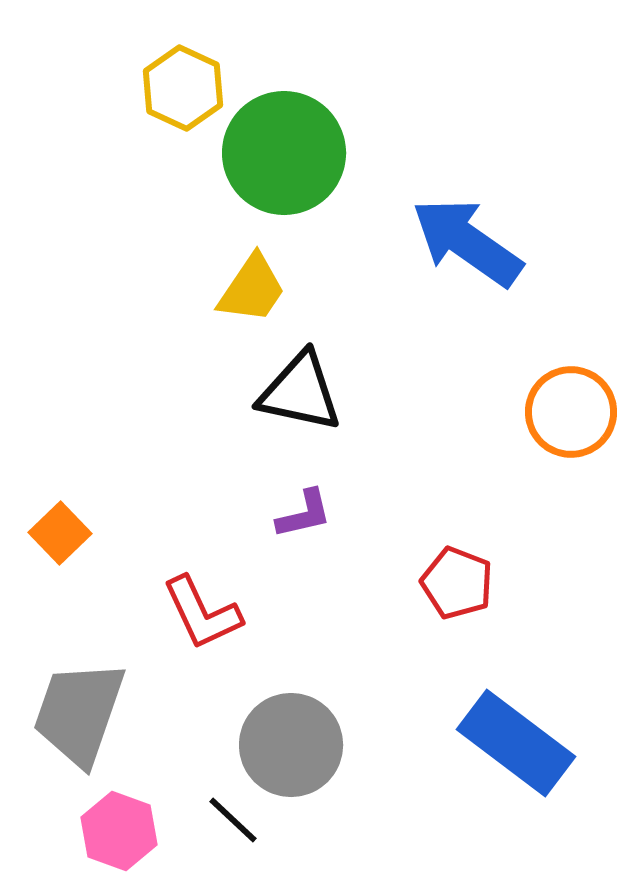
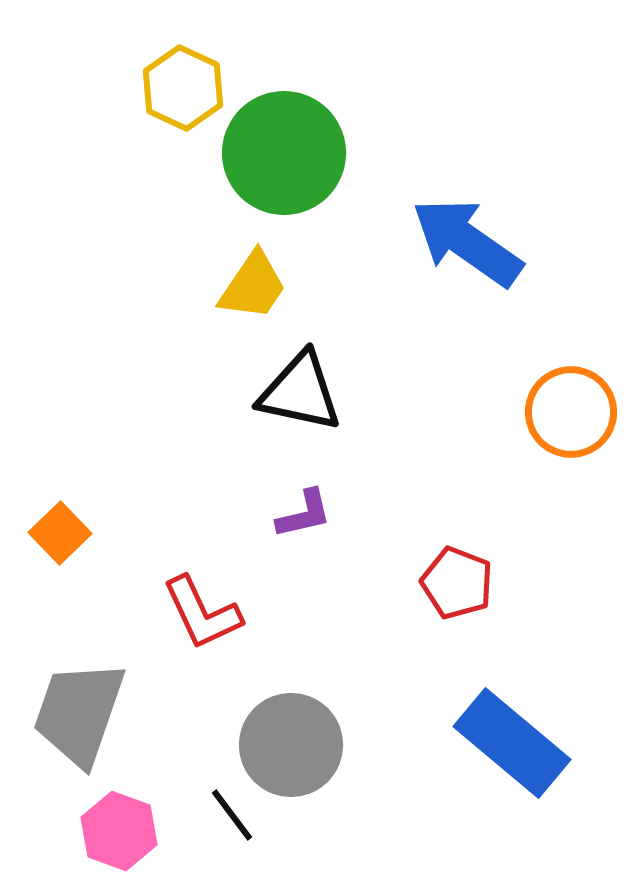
yellow trapezoid: moved 1 px right, 3 px up
blue rectangle: moved 4 px left; rotated 3 degrees clockwise
black line: moved 1 px left, 5 px up; rotated 10 degrees clockwise
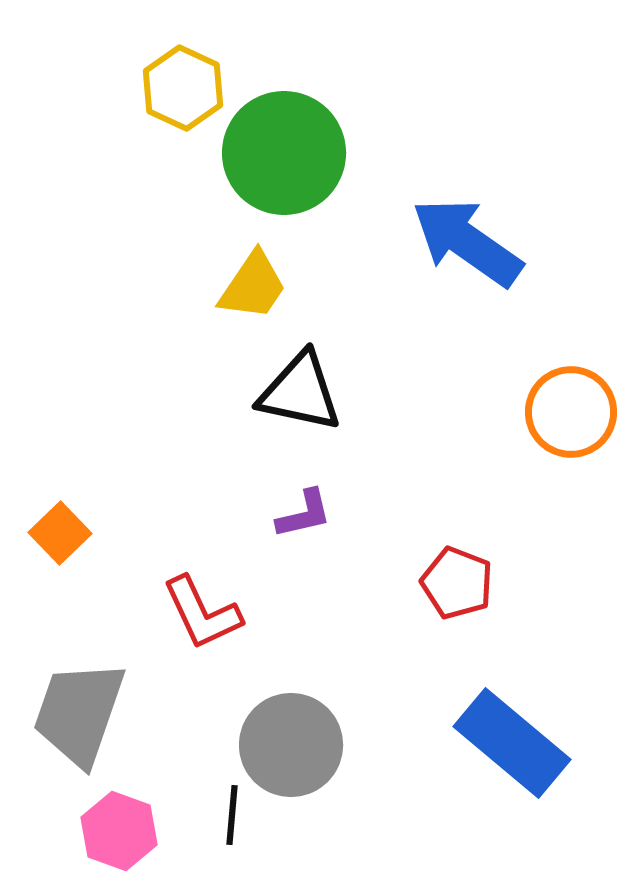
black line: rotated 42 degrees clockwise
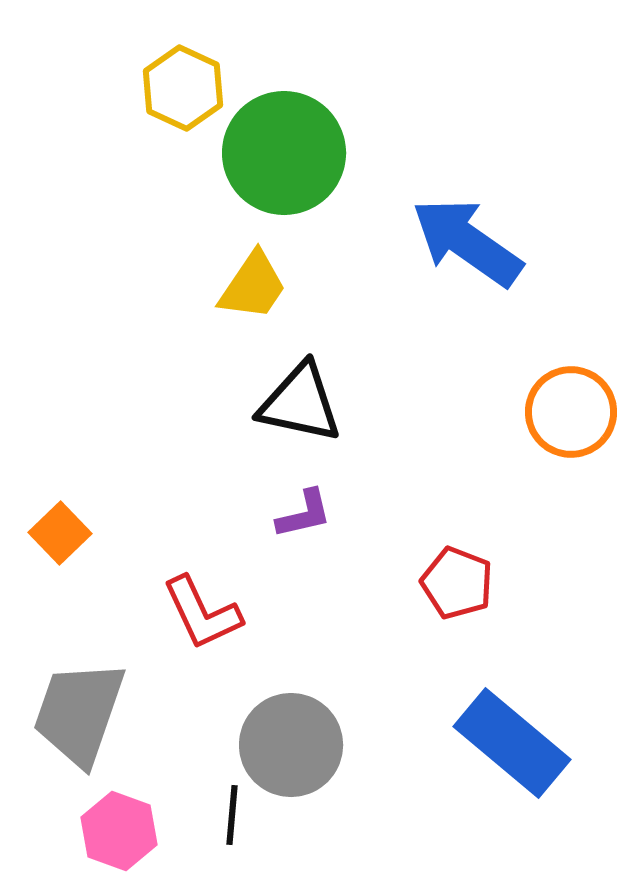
black triangle: moved 11 px down
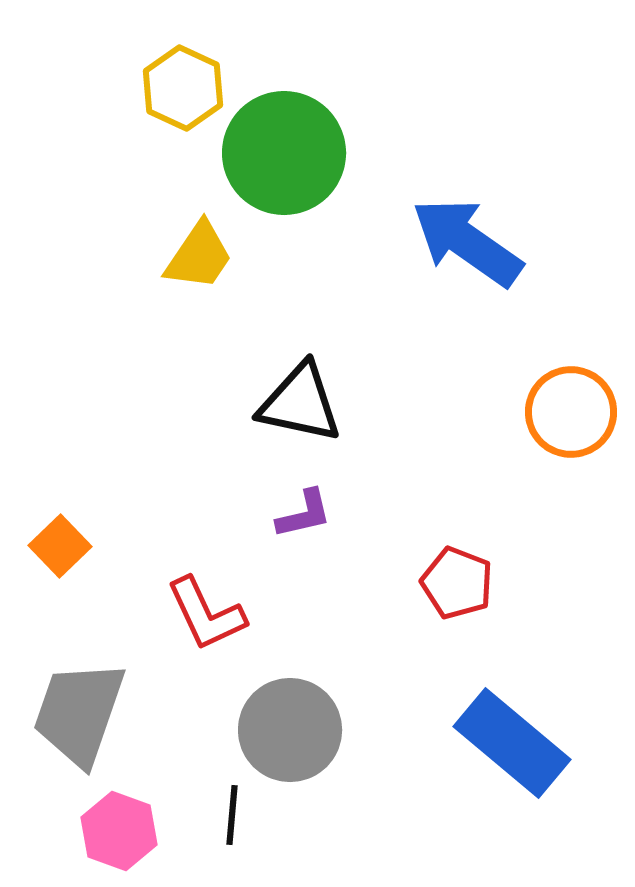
yellow trapezoid: moved 54 px left, 30 px up
orange square: moved 13 px down
red L-shape: moved 4 px right, 1 px down
gray circle: moved 1 px left, 15 px up
